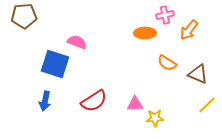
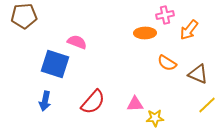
red semicircle: moved 1 px left, 1 px down; rotated 16 degrees counterclockwise
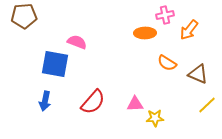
blue square: rotated 8 degrees counterclockwise
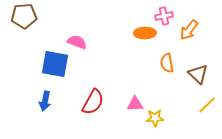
pink cross: moved 1 px left, 1 px down
orange semicircle: rotated 48 degrees clockwise
brown triangle: rotated 20 degrees clockwise
red semicircle: rotated 12 degrees counterclockwise
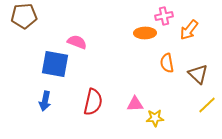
red semicircle: rotated 16 degrees counterclockwise
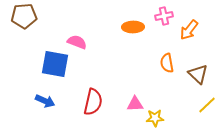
orange ellipse: moved 12 px left, 6 px up
blue arrow: rotated 78 degrees counterclockwise
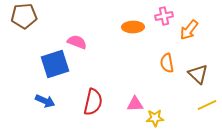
blue square: rotated 28 degrees counterclockwise
yellow line: rotated 18 degrees clockwise
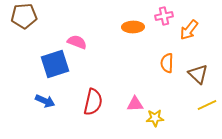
orange semicircle: rotated 12 degrees clockwise
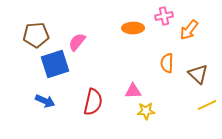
brown pentagon: moved 12 px right, 19 px down
orange ellipse: moved 1 px down
pink semicircle: rotated 72 degrees counterclockwise
pink triangle: moved 2 px left, 13 px up
yellow star: moved 9 px left, 7 px up
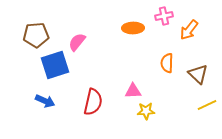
blue square: moved 1 px down
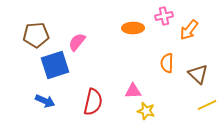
yellow star: rotated 18 degrees clockwise
